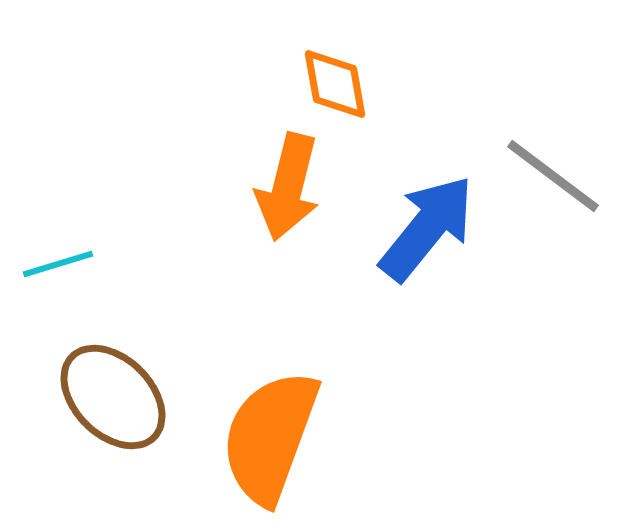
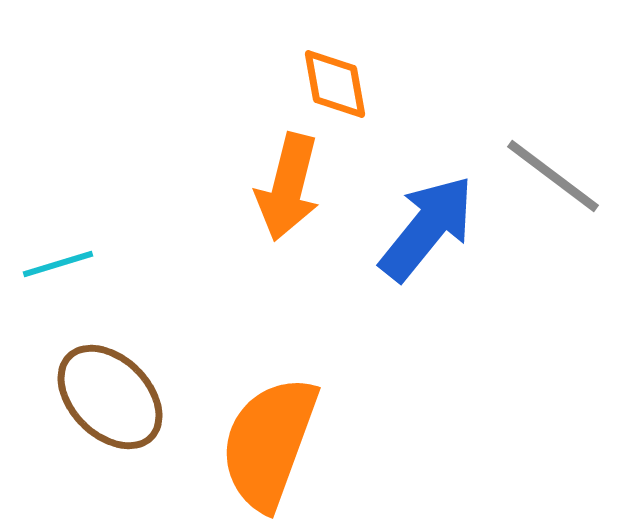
brown ellipse: moved 3 px left
orange semicircle: moved 1 px left, 6 px down
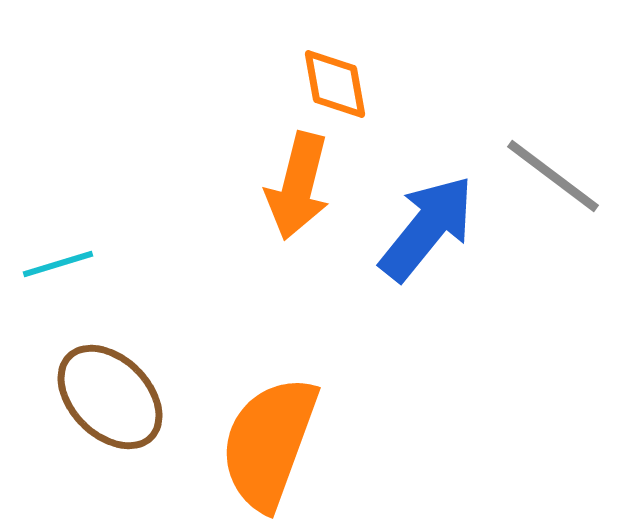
orange arrow: moved 10 px right, 1 px up
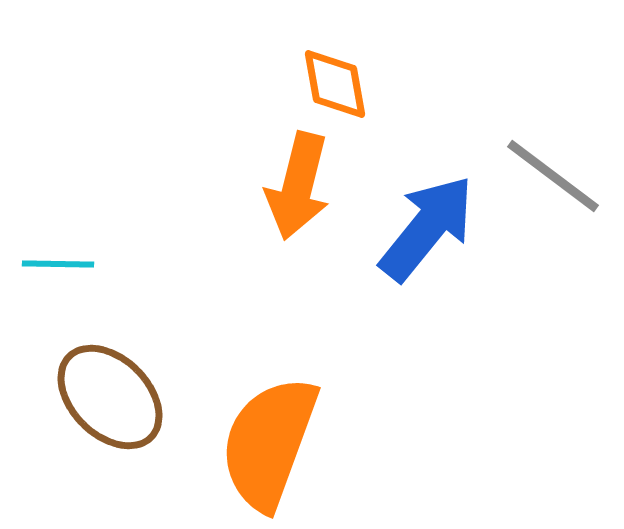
cyan line: rotated 18 degrees clockwise
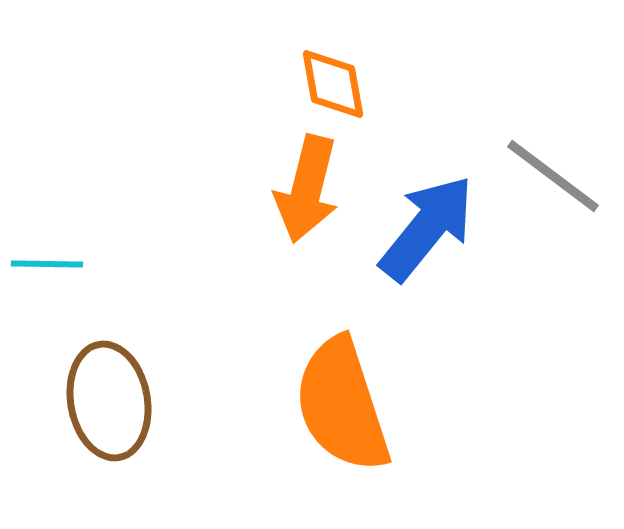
orange diamond: moved 2 px left
orange arrow: moved 9 px right, 3 px down
cyan line: moved 11 px left
brown ellipse: moved 1 px left, 4 px down; rotated 35 degrees clockwise
orange semicircle: moved 73 px right, 38 px up; rotated 38 degrees counterclockwise
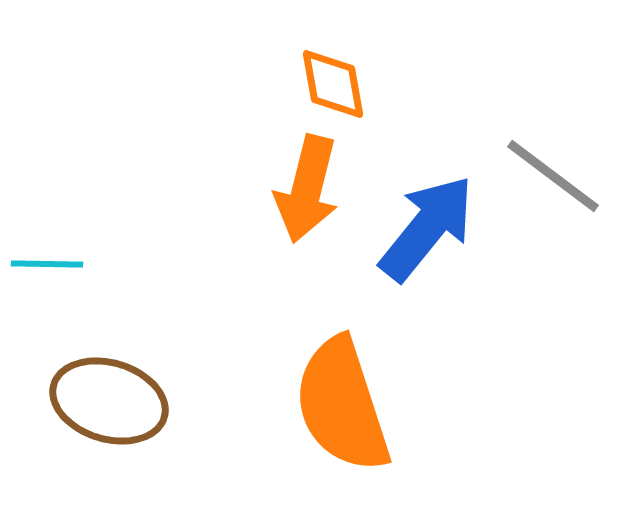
brown ellipse: rotated 63 degrees counterclockwise
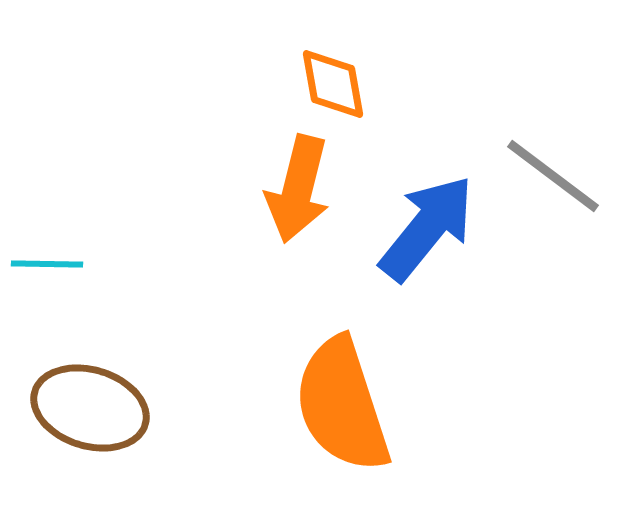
orange arrow: moved 9 px left
brown ellipse: moved 19 px left, 7 px down
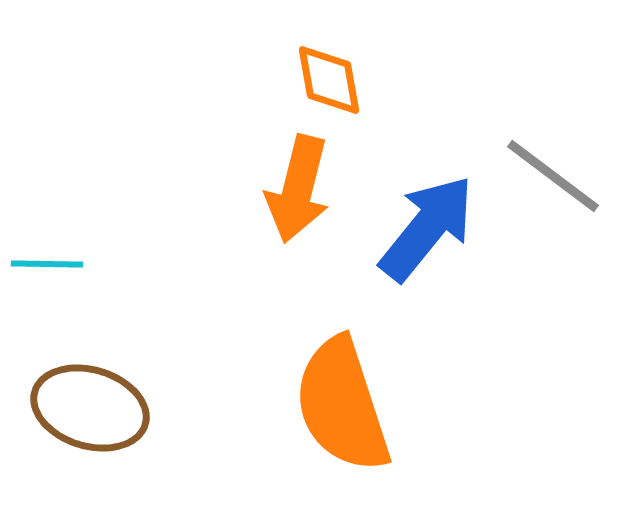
orange diamond: moved 4 px left, 4 px up
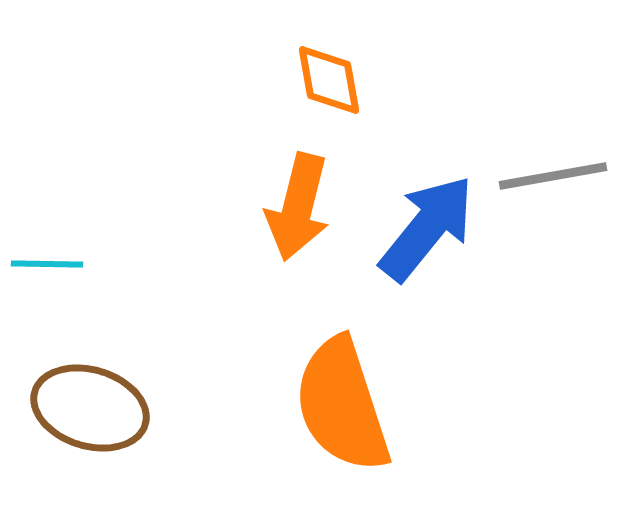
gray line: rotated 47 degrees counterclockwise
orange arrow: moved 18 px down
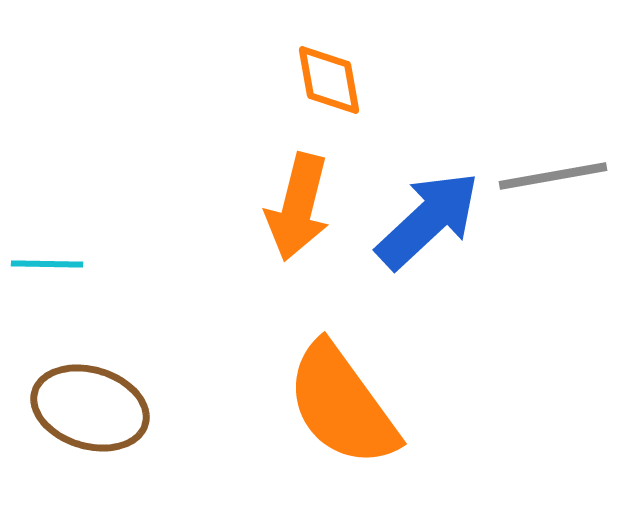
blue arrow: moved 1 px right, 8 px up; rotated 8 degrees clockwise
orange semicircle: rotated 18 degrees counterclockwise
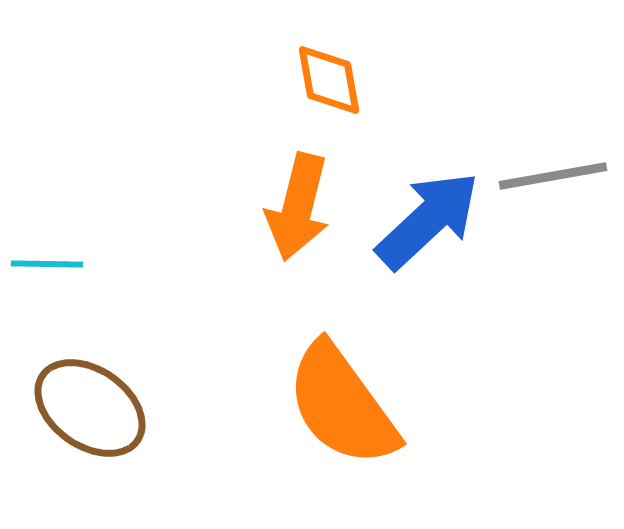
brown ellipse: rotated 18 degrees clockwise
